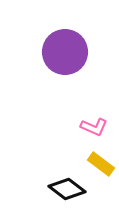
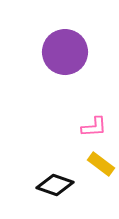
pink L-shape: rotated 28 degrees counterclockwise
black diamond: moved 12 px left, 4 px up; rotated 18 degrees counterclockwise
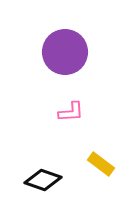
pink L-shape: moved 23 px left, 15 px up
black diamond: moved 12 px left, 5 px up
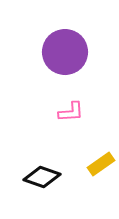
yellow rectangle: rotated 72 degrees counterclockwise
black diamond: moved 1 px left, 3 px up
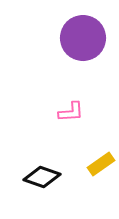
purple circle: moved 18 px right, 14 px up
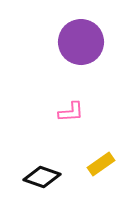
purple circle: moved 2 px left, 4 px down
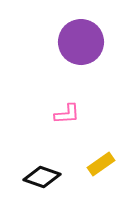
pink L-shape: moved 4 px left, 2 px down
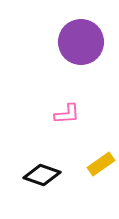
black diamond: moved 2 px up
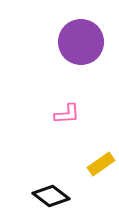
black diamond: moved 9 px right, 21 px down; rotated 18 degrees clockwise
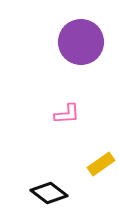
black diamond: moved 2 px left, 3 px up
